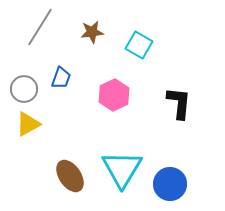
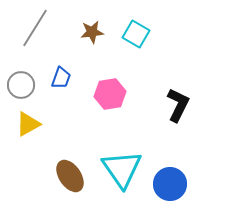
gray line: moved 5 px left, 1 px down
cyan square: moved 3 px left, 11 px up
gray circle: moved 3 px left, 4 px up
pink hexagon: moved 4 px left, 1 px up; rotated 16 degrees clockwise
black L-shape: moved 1 px left, 2 px down; rotated 20 degrees clockwise
cyan triangle: rotated 6 degrees counterclockwise
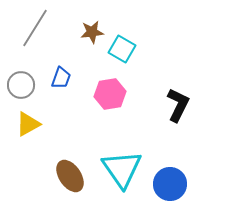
cyan square: moved 14 px left, 15 px down
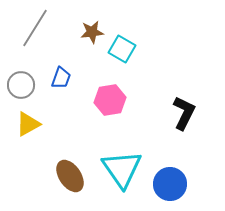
pink hexagon: moved 6 px down
black L-shape: moved 6 px right, 8 px down
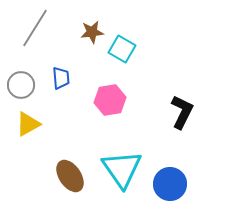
blue trapezoid: rotated 25 degrees counterclockwise
black L-shape: moved 2 px left, 1 px up
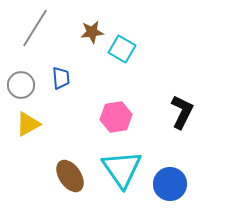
pink hexagon: moved 6 px right, 17 px down
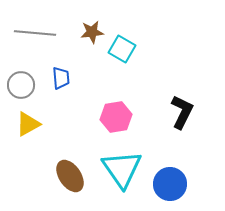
gray line: moved 5 px down; rotated 63 degrees clockwise
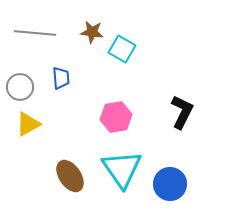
brown star: rotated 15 degrees clockwise
gray circle: moved 1 px left, 2 px down
